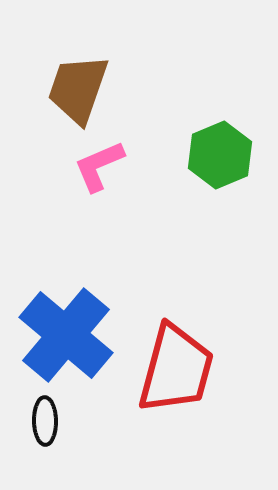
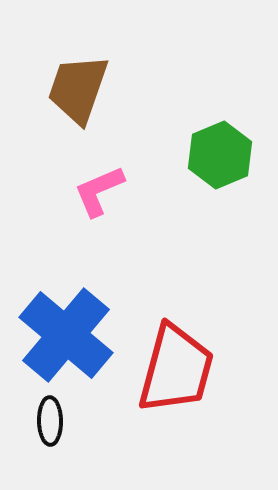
pink L-shape: moved 25 px down
black ellipse: moved 5 px right
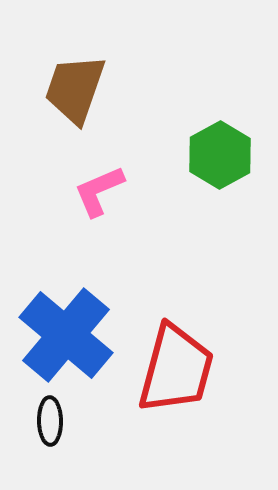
brown trapezoid: moved 3 px left
green hexagon: rotated 6 degrees counterclockwise
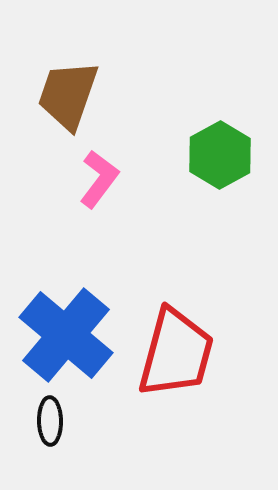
brown trapezoid: moved 7 px left, 6 px down
pink L-shape: moved 12 px up; rotated 150 degrees clockwise
red trapezoid: moved 16 px up
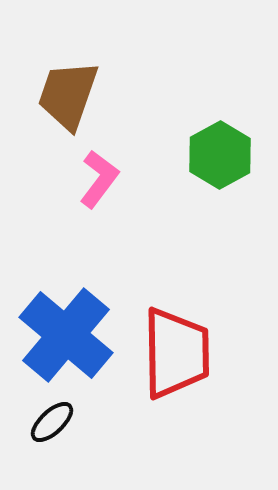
red trapezoid: rotated 16 degrees counterclockwise
black ellipse: moved 2 px right, 1 px down; rotated 48 degrees clockwise
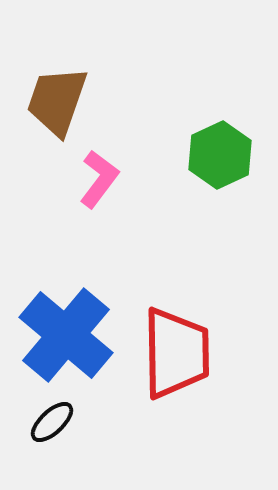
brown trapezoid: moved 11 px left, 6 px down
green hexagon: rotated 4 degrees clockwise
